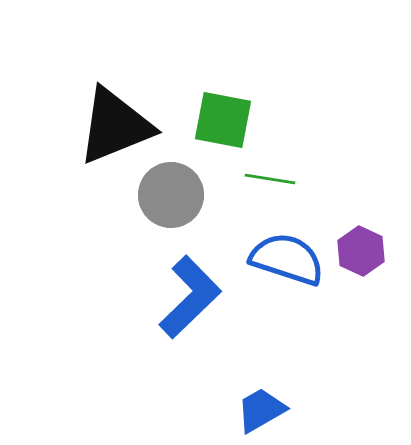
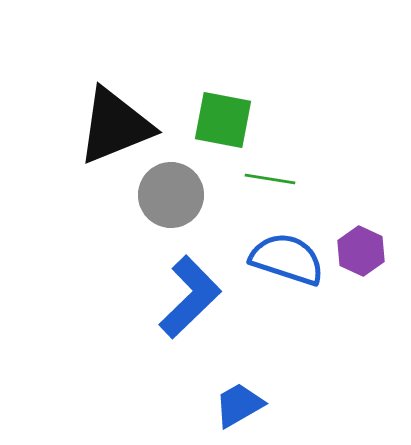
blue trapezoid: moved 22 px left, 5 px up
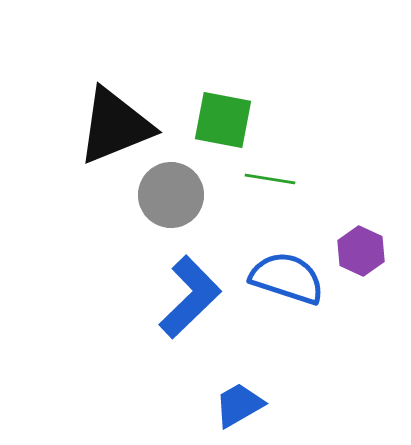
blue semicircle: moved 19 px down
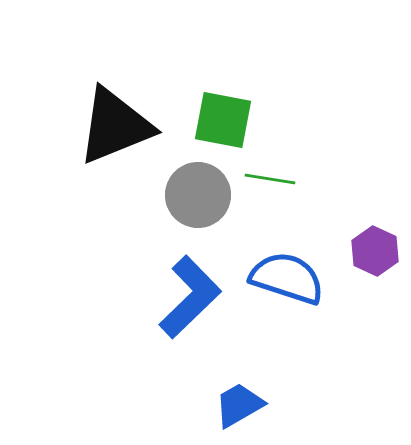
gray circle: moved 27 px right
purple hexagon: moved 14 px right
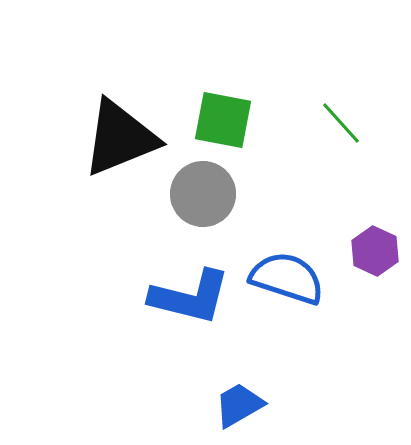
black triangle: moved 5 px right, 12 px down
green line: moved 71 px right, 56 px up; rotated 39 degrees clockwise
gray circle: moved 5 px right, 1 px up
blue L-shape: rotated 58 degrees clockwise
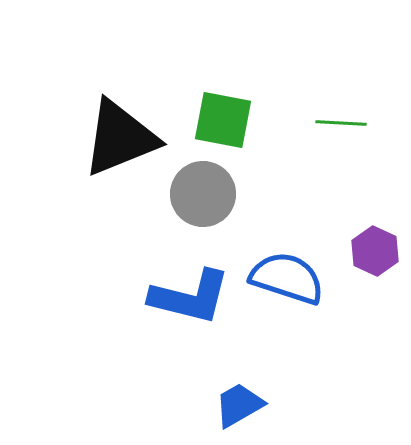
green line: rotated 45 degrees counterclockwise
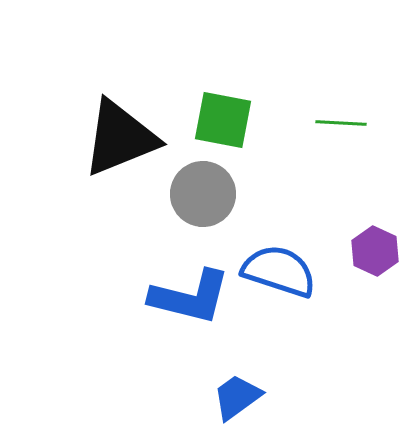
blue semicircle: moved 8 px left, 7 px up
blue trapezoid: moved 2 px left, 8 px up; rotated 6 degrees counterclockwise
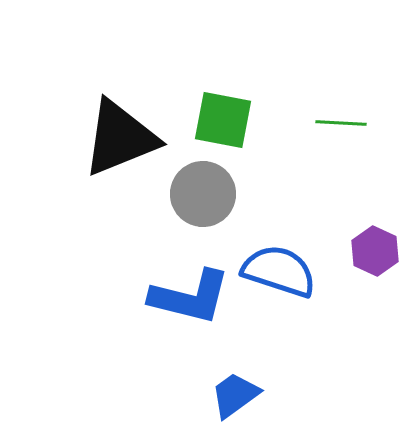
blue trapezoid: moved 2 px left, 2 px up
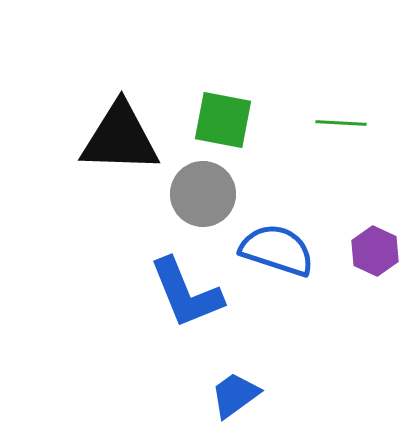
black triangle: rotated 24 degrees clockwise
blue semicircle: moved 2 px left, 21 px up
blue L-shape: moved 4 px left, 4 px up; rotated 54 degrees clockwise
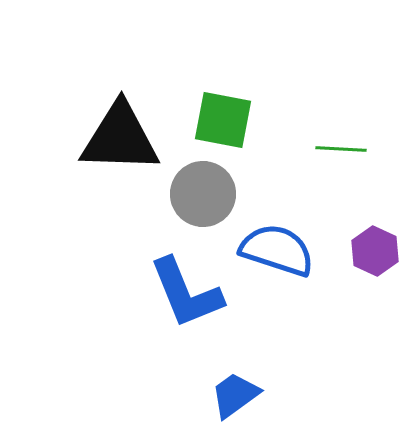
green line: moved 26 px down
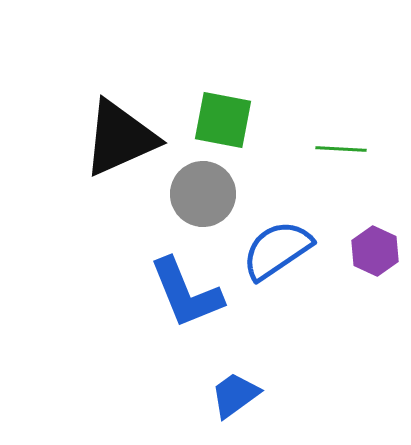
black triangle: rotated 26 degrees counterclockwise
blue semicircle: rotated 52 degrees counterclockwise
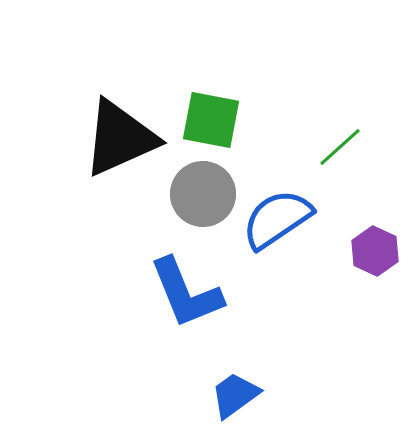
green square: moved 12 px left
green line: moved 1 px left, 2 px up; rotated 45 degrees counterclockwise
blue semicircle: moved 31 px up
